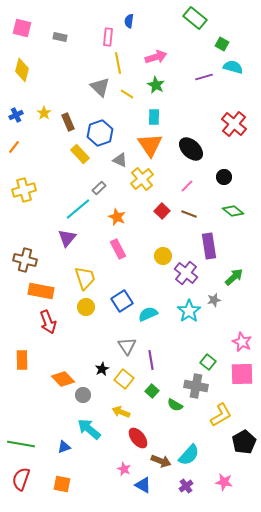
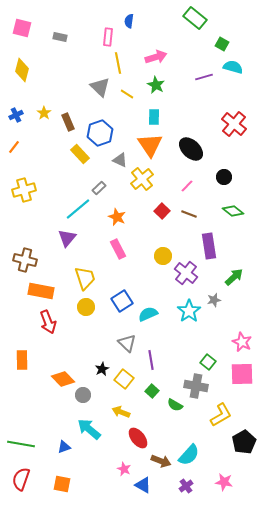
gray triangle at (127, 346): moved 3 px up; rotated 12 degrees counterclockwise
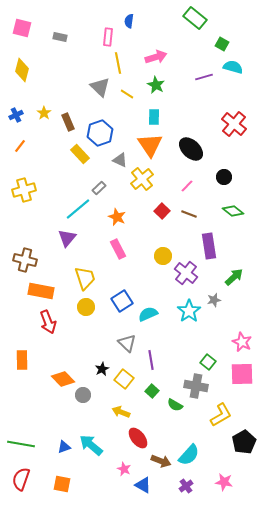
orange line at (14, 147): moved 6 px right, 1 px up
cyan arrow at (89, 429): moved 2 px right, 16 px down
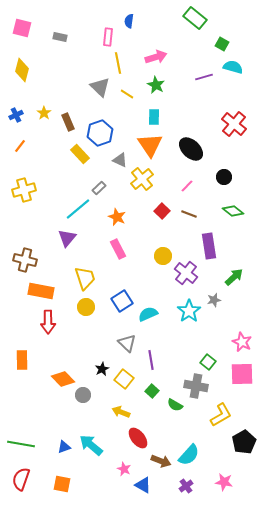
red arrow at (48, 322): rotated 20 degrees clockwise
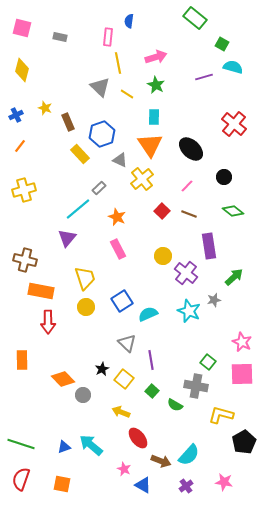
yellow star at (44, 113): moved 1 px right, 5 px up; rotated 16 degrees counterclockwise
blue hexagon at (100, 133): moved 2 px right, 1 px down
cyan star at (189, 311): rotated 15 degrees counterclockwise
yellow L-shape at (221, 415): rotated 135 degrees counterclockwise
green line at (21, 444): rotated 8 degrees clockwise
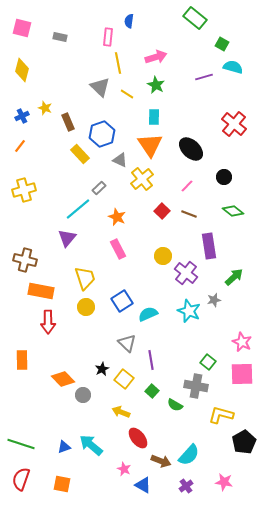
blue cross at (16, 115): moved 6 px right, 1 px down
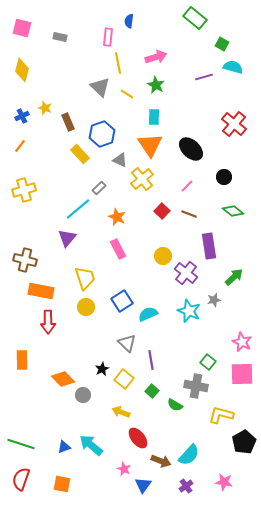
blue triangle at (143, 485): rotated 36 degrees clockwise
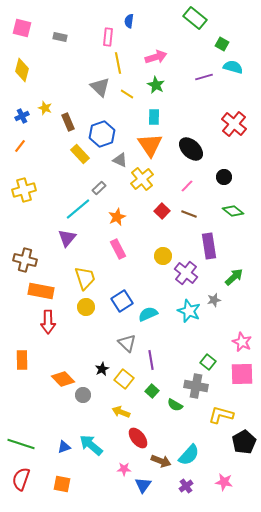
orange star at (117, 217): rotated 24 degrees clockwise
pink star at (124, 469): rotated 24 degrees counterclockwise
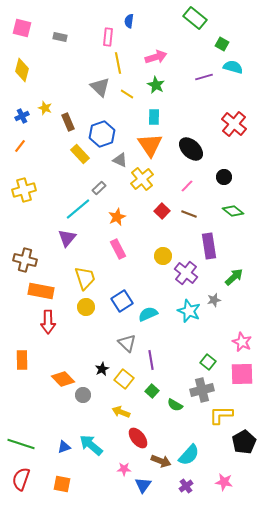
gray cross at (196, 386): moved 6 px right, 4 px down; rotated 25 degrees counterclockwise
yellow L-shape at (221, 415): rotated 15 degrees counterclockwise
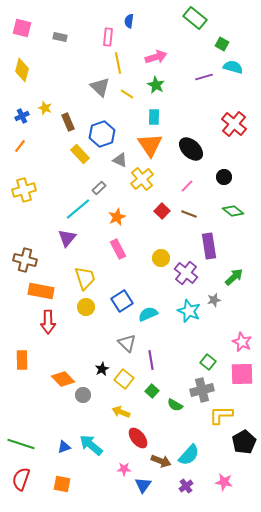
yellow circle at (163, 256): moved 2 px left, 2 px down
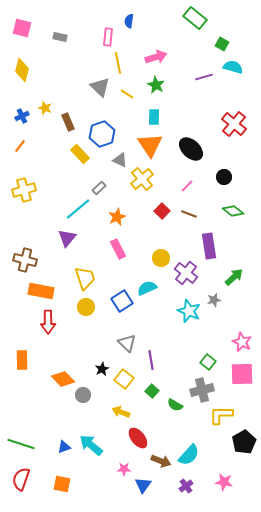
cyan semicircle at (148, 314): moved 1 px left, 26 px up
